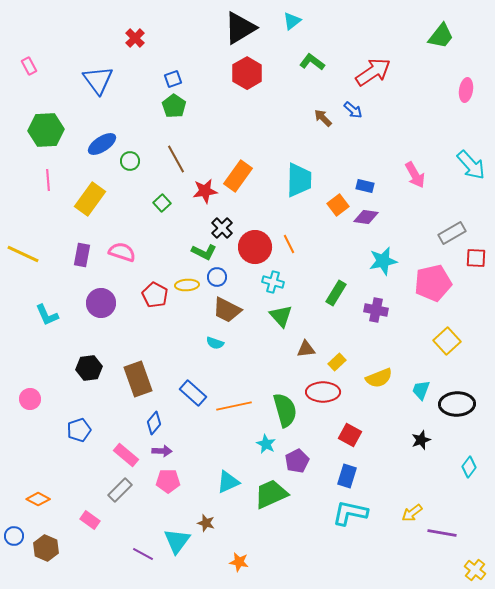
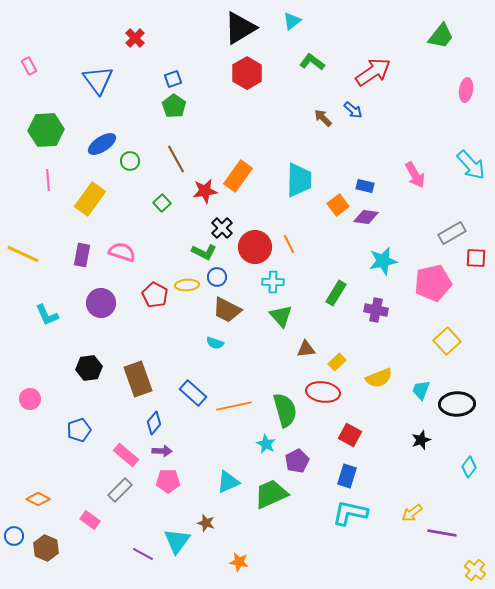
cyan cross at (273, 282): rotated 15 degrees counterclockwise
red ellipse at (323, 392): rotated 8 degrees clockwise
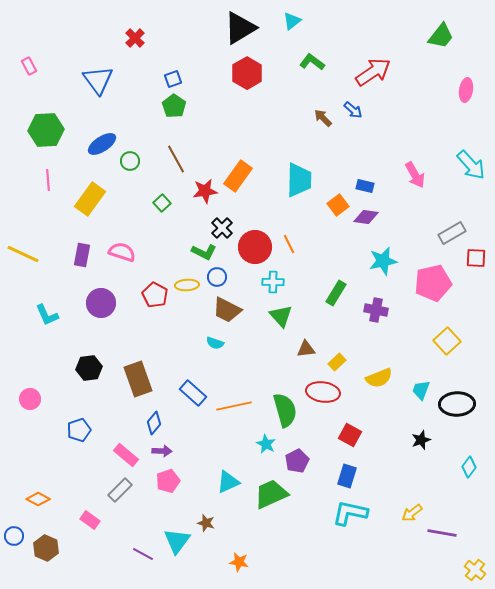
pink pentagon at (168, 481): rotated 20 degrees counterclockwise
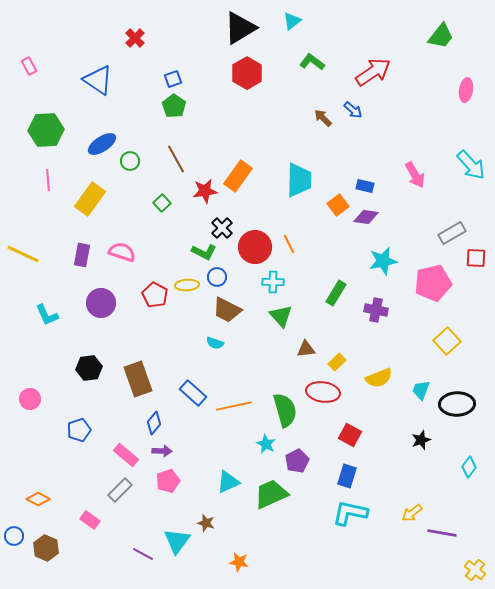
blue triangle at (98, 80): rotated 20 degrees counterclockwise
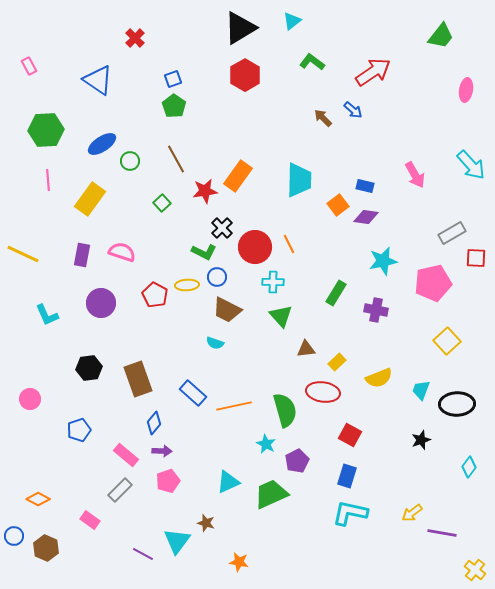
red hexagon at (247, 73): moved 2 px left, 2 px down
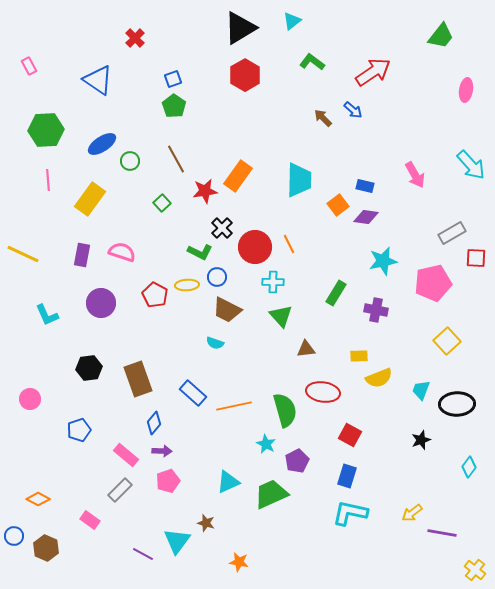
green L-shape at (204, 252): moved 4 px left
yellow rectangle at (337, 362): moved 22 px right, 6 px up; rotated 42 degrees clockwise
